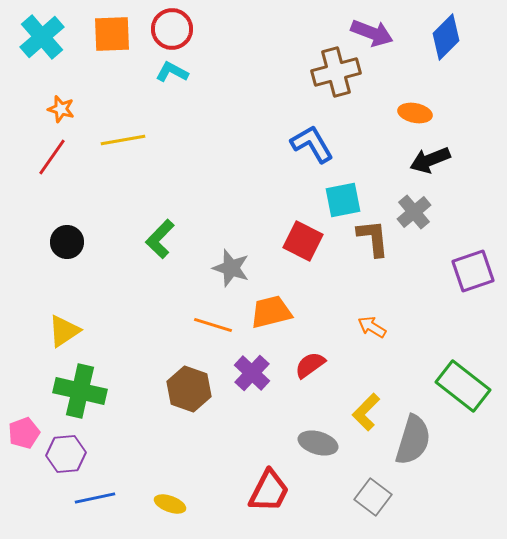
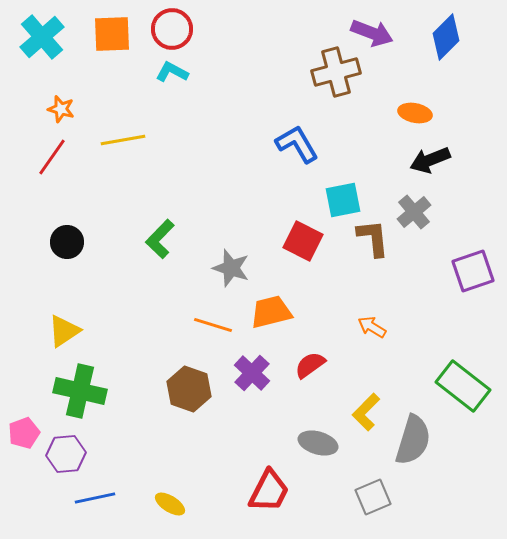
blue L-shape: moved 15 px left
gray square: rotated 30 degrees clockwise
yellow ellipse: rotated 12 degrees clockwise
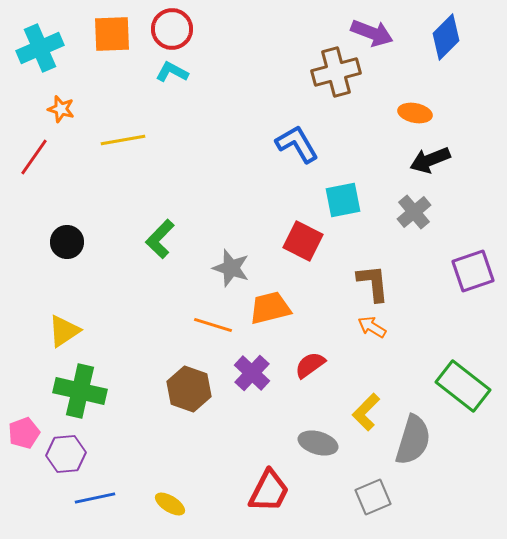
cyan cross: moved 2 px left, 11 px down; rotated 18 degrees clockwise
red line: moved 18 px left
brown L-shape: moved 45 px down
orange trapezoid: moved 1 px left, 4 px up
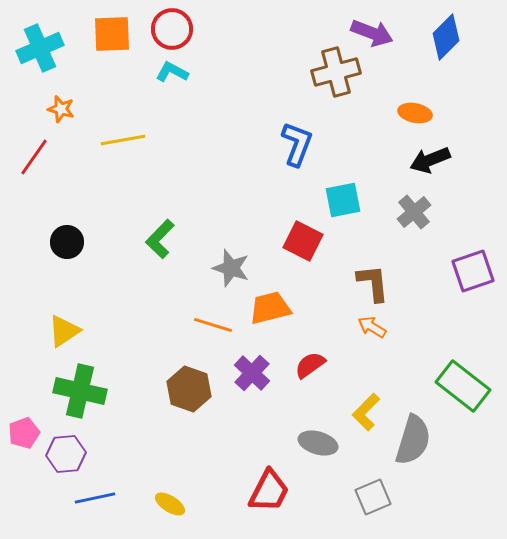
blue L-shape: rotated 51 degrees clockwise
